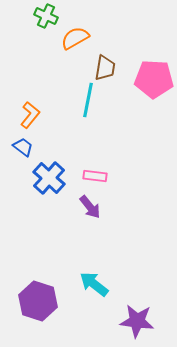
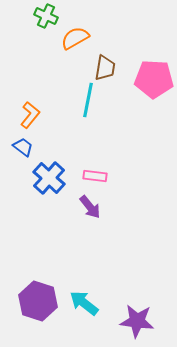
cyan arrow: moved 10 px left, 19 px down
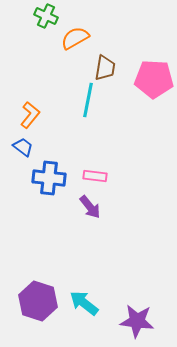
blue cross: rotated 36 degrees counterclockwise
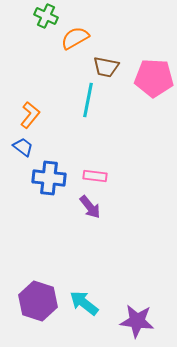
brown trapezoid: moved 1 px right, 1 px up; rotated 92 degrees clockwise
pink pentagon: moved 1 px up
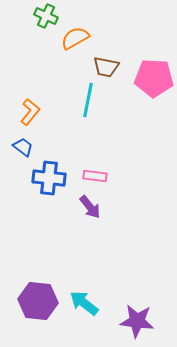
orange L-shape: moved 3 px up
purple hexagon: rotated 12 degrees counterclockwise
